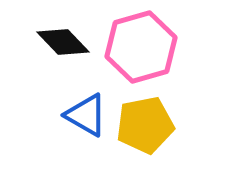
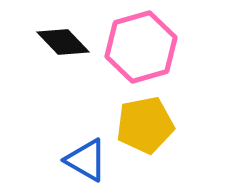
blue triangle: moved 45 px down
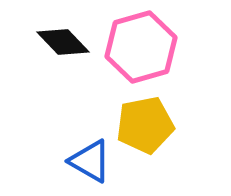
blue triangle: moved 4 px right, 1 px down
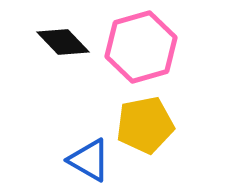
blue triangle: moved 1 px left, 1 px up
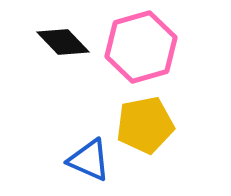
blue triangle: rotated 6 degrees counterclockwise
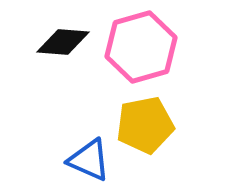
black diamond: rotated 42 degrees counterclockwise
